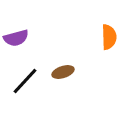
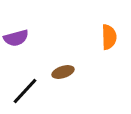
black line: moved 10 px down
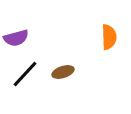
black line: moved 17 px up
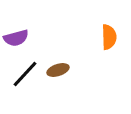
brown ellipse: moved 5 px left, 2 px up
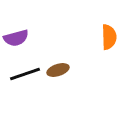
black line: rotated 28 degrees clockwise
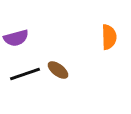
brown ellipse: rotated 55 degrees clockwise
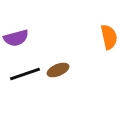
orange semicircle: rotated 10 degrees counterclockwise
brown ellipse: rotated 60 degrees counterclockwise
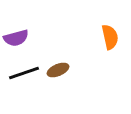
orange semicircle: moved 1 px right
black line: moved 1 px left, 1 px up
